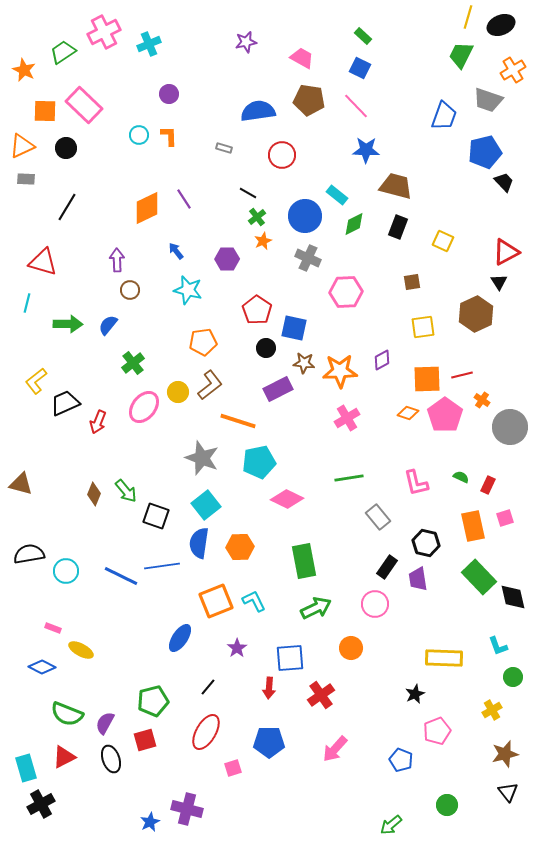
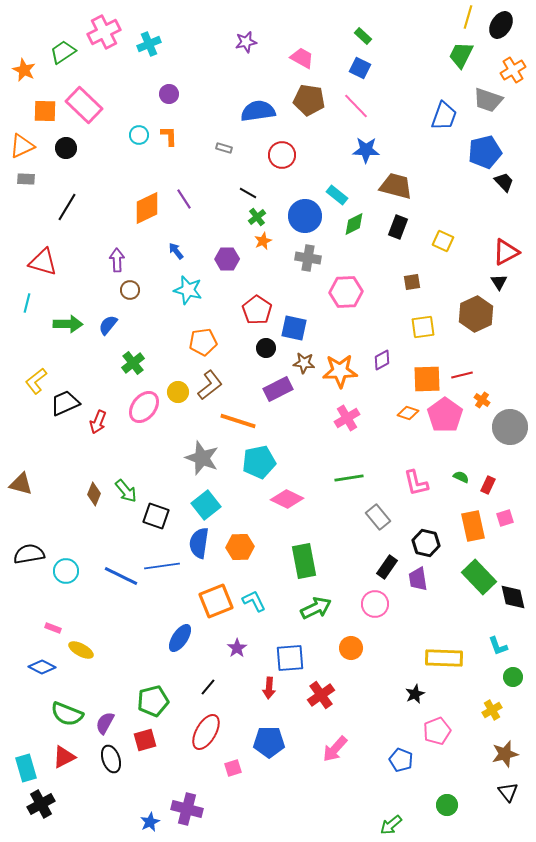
black ellipse at (501, 25): rotated 36 degrees counterclockwise
gray cross at (308, 258): rotated 15 degrees counterclockwise
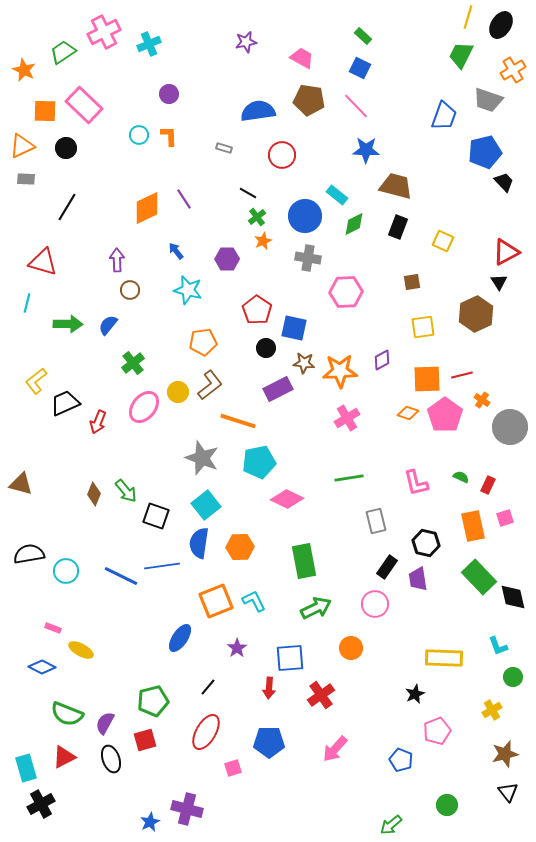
gray rectangle at (378, 517): moved 2 px left, 4 px down; rotated 25 degrees clockwise
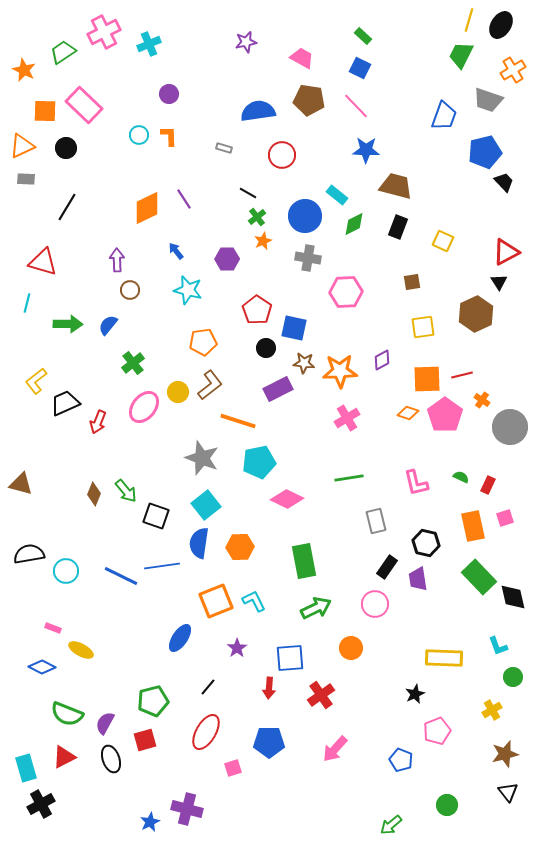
yellow line at (468, 17): moved 1 px right, 3 px down
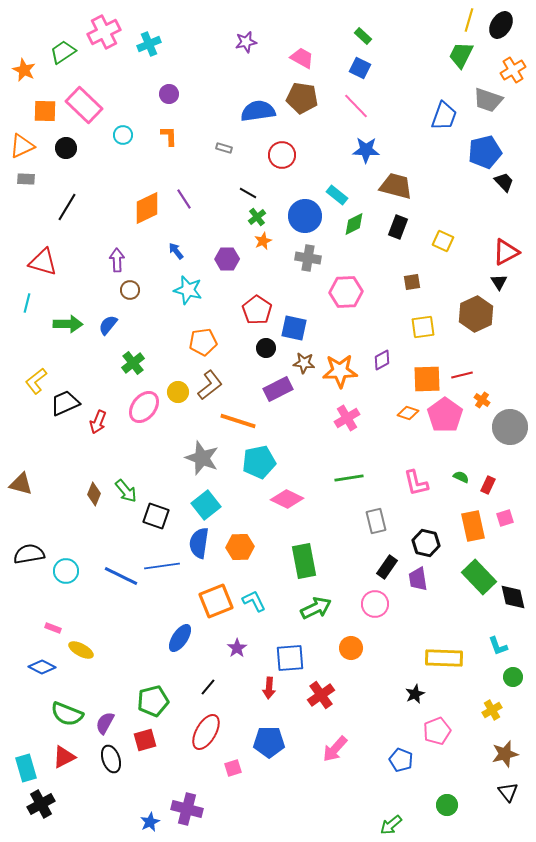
brown pentagon at (309, 100): moved 7 px left, 2 px up
cyan circle at (139, 135): moved 16 px left
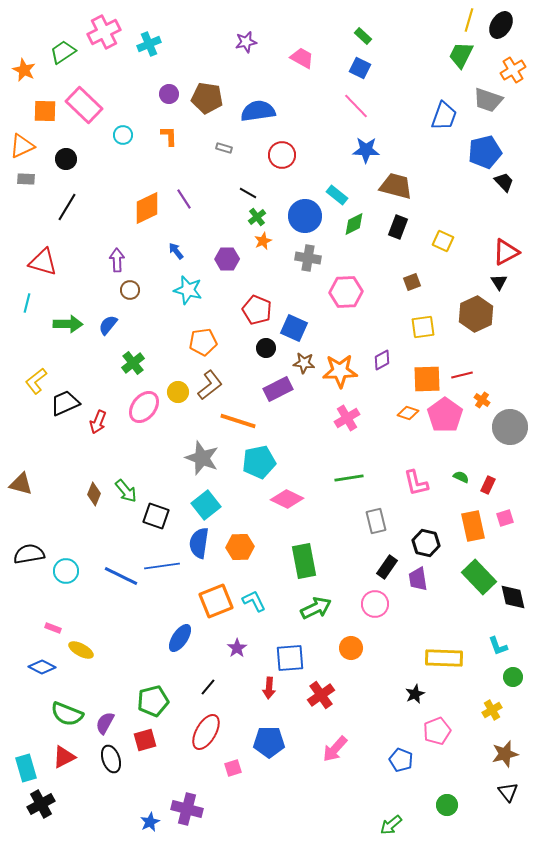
brown pentagon at (302, 98): moved 95 px left
black circle at (66, 148): moved 11 px down
brown square at (412, 282): rotated 12 degrees counterclockwise
red pentagon at (257, 310): rotated 12 degrees counterclockwise
blue square at (294, 328): rotated 12 degrees clockwise
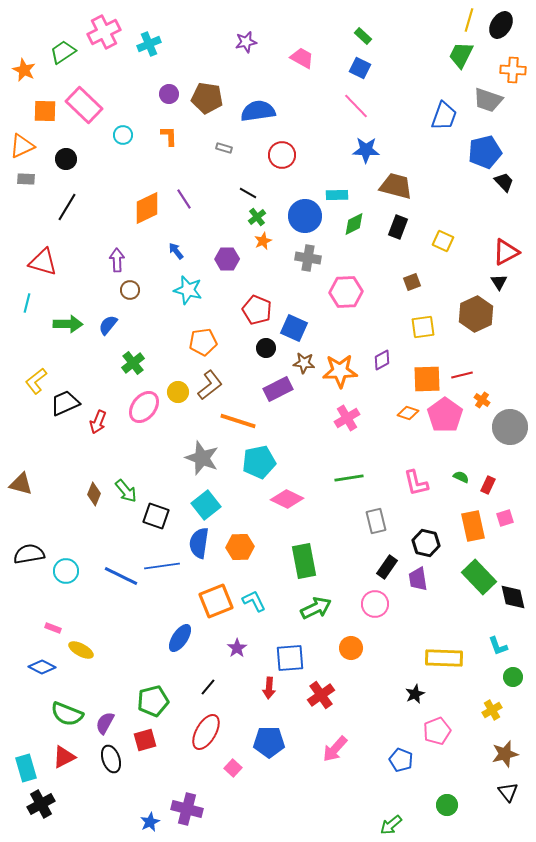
orange cross at (513, 70): rotated 35 degrees clockwise
cyan rectangle at (337, 195): rotated 40 degrees counterclockwise
pink square at (233, 768): rotated 30 degrees counterclockwise
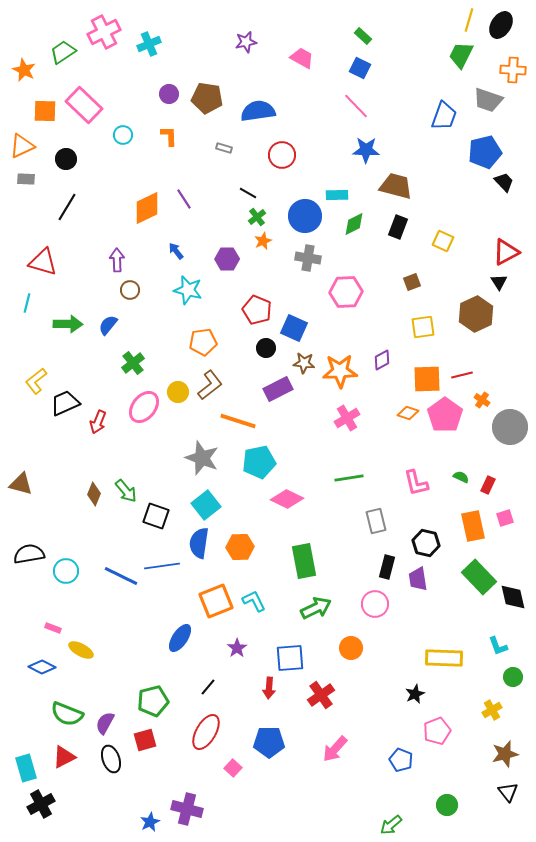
black rectangle at (387, 567): rotated 20 degrees counterclockwise
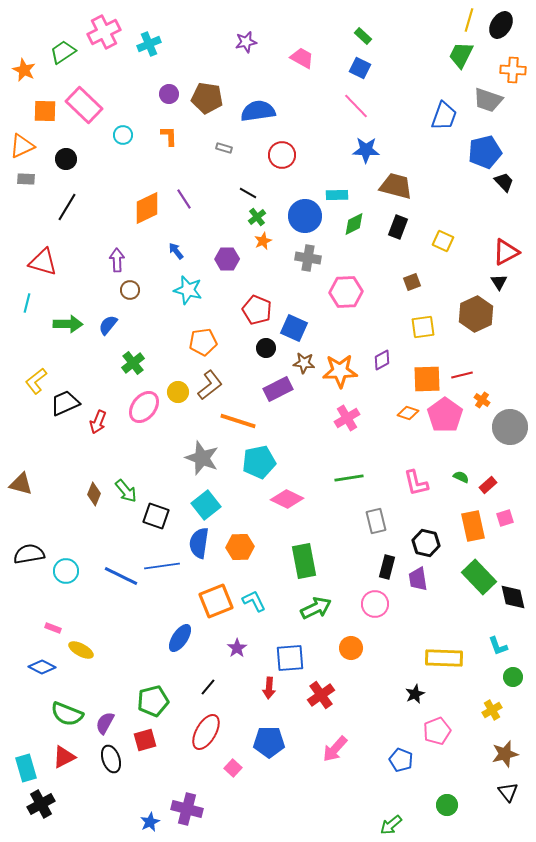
red rectangle at (488, 485): rotated 24 degrees clockwise
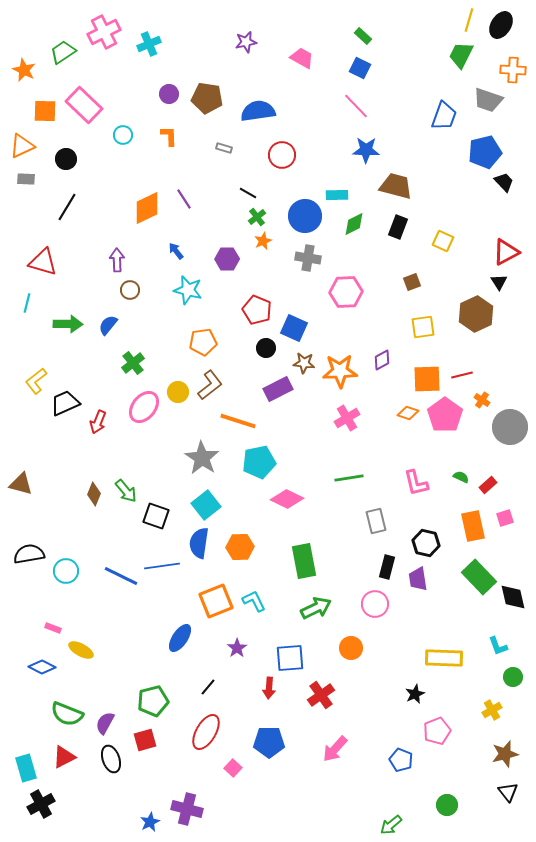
gray star at (202, 458): rotated 12 degrees clockwise
